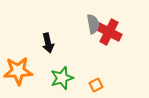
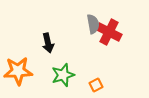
green star: moved 1 px right, 3 px up
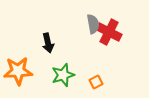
orange square: moved 3 px up
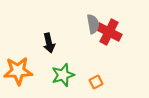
black arrow: moved 1 px right
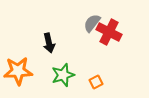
gray semicircle: moved 1 px left, 1 px up; rotated 132 degrees counterclockwise
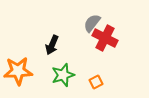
red cross: moved 4 px left, 6 px down
black arrow: moved 3 px right, 2 px down; rotated 36 degrees clockwise
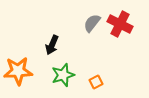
red cross: moved 15 px right, 14 px up
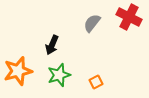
red cross: moved 9 px right, 7 px up
orange star: rotated 12 degrees counterclockwise
green star: moved 4 px left
